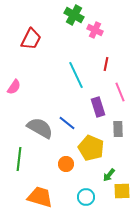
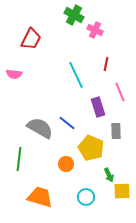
pink semicircle: moved 13 px up; rotated 63 degrees clockwise
gray rectangle: moved 2 px left, 2 px down
green arrow: rotated 64 degrees counterclockwise
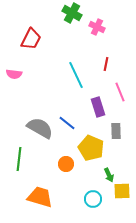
green cross: moved 2 px left, 2 px up
pink cross: moved 2 px right, 3 px up
cyan circle: moved 7 px right, 2 px down
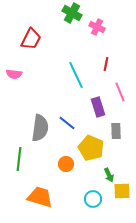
gray semicircle: rotated 68 degrees clockwise
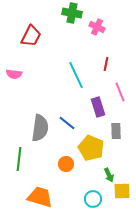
green cross: rotated 18 degrees counterclockwise
red trapezoid: moved 3 px up
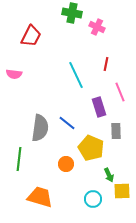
purple rectangle: moved 1 px right
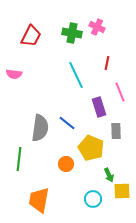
green cross: moved 20 px down
red line: moved 1 px right, 1 px up
orange trapezoid: moved 1 px left, 3 px down; rotated 96 degrees counterclockwise
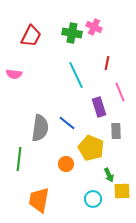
pink cross: moved 3 px left
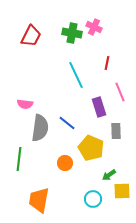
pink semicircle: moved 11 px right, 30 px down
orange circle: moved 1 px left, 1 px up
green arrow: rotated 80 degrees clockwise
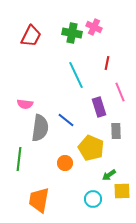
blue line: moved 1 px left, 3 px up
